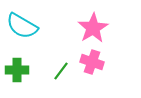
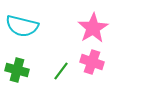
cyan semicircle: rotated 16 degrees counterclockwise
green cross: rotated 15 degrees clockwise
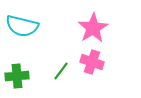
green cross: moved 6 px down; rotated 20 degrees counterclockwise
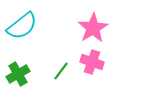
cyan semicircle: rotated 52 degrees counterclockwise
green cross: moved 1 px right, 2 px up; rotated 25 degrees counterclockwise
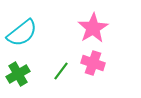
cyan semicircle: moved 7 px down
pink cross: moved 1 px right, 1 px down
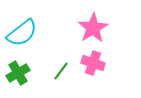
green cross: moved 1 px up
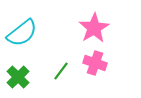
pink star: moved 1 px right
pink cross: moved 2 px right
green cross: moved 4 px down; rotated 15 degrees counterclockwise
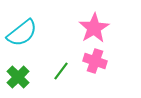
pink cross: moved 2 px up
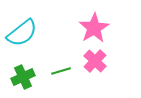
pink cross: rotated 25 degrees clockwise
green line: rotated 36 degrees clockwise
green cross: moved 5 px right; rotated 20 degrees clockwise
